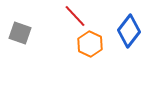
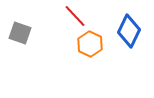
blue diamond: rotated 12 degrees counterclockwise
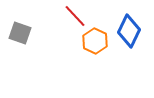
orange hexagon: moved 5 px right, 3 px up
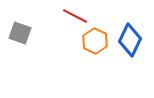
red line: rotated 20 degrees counterclockwise
blue diamond: moved 1 px right, 9 px down
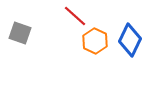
red line: rotated 15 degrees clockwise
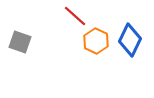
gray square: moved 9 px down
orange hexagon: moved 1 px right
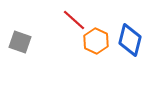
red line: moved 1 px left, 4 px down
blue diamond: rotated 12 degrees counterclockwise
